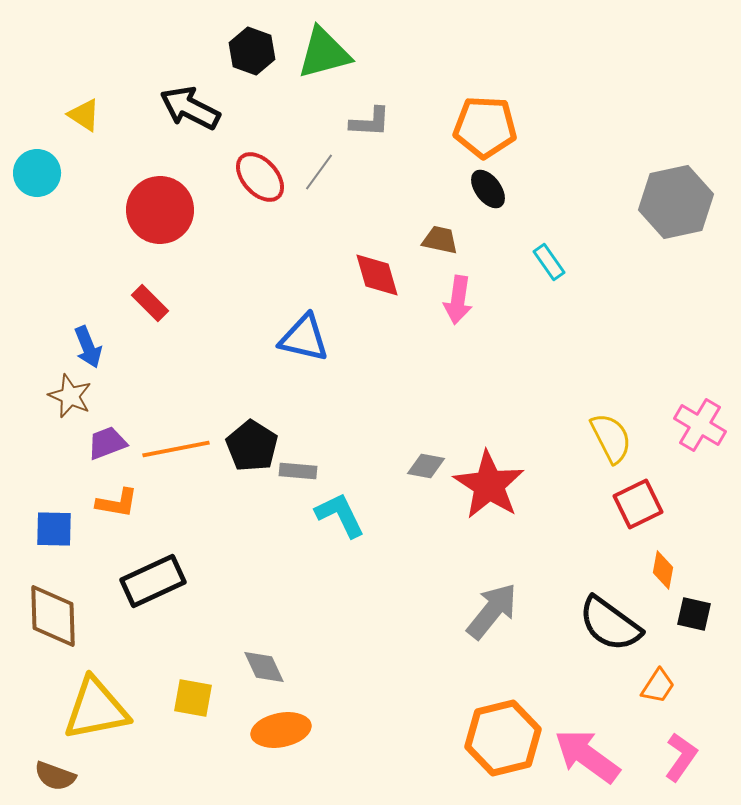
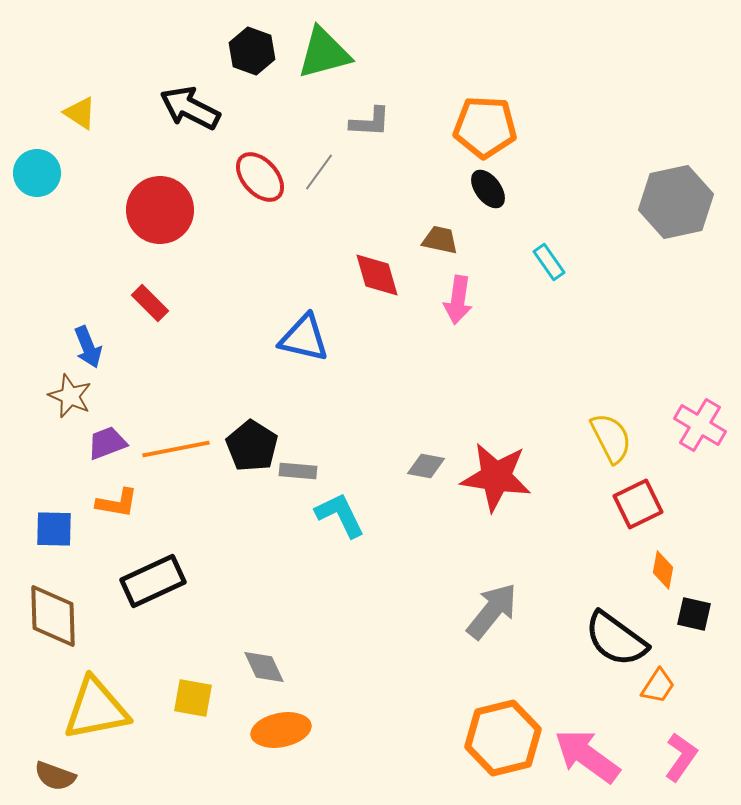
yellow triangle at (84, 115): moved 4 px left, 2 px up
red star at (489, 485): moved 7 px right, 8 px up; rotated 24 degrees counterclockwise
black semicircle at (610, 624): moved 6 px right, 15 px down
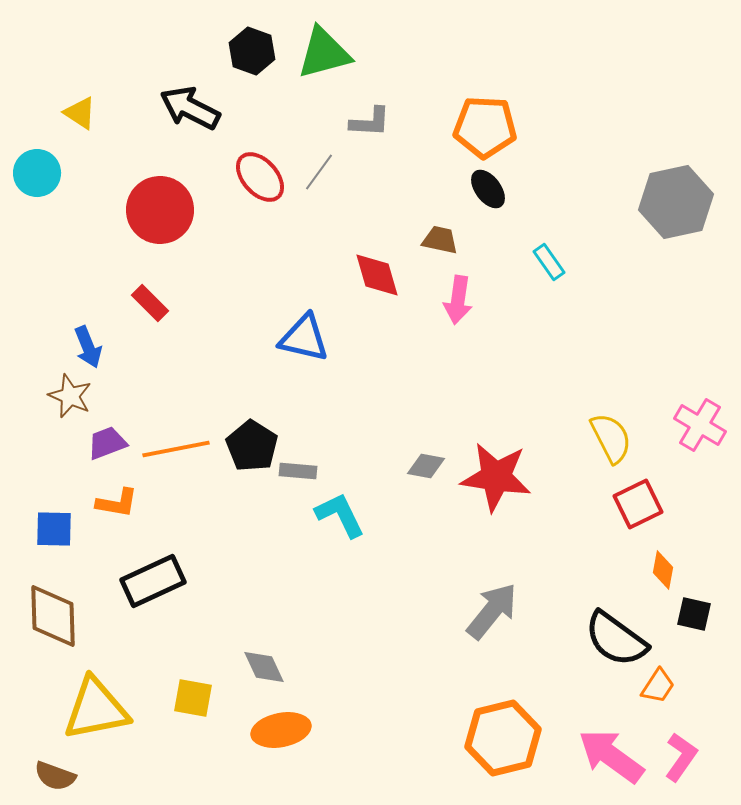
pink arrow at (587, 756): moved 24 px right
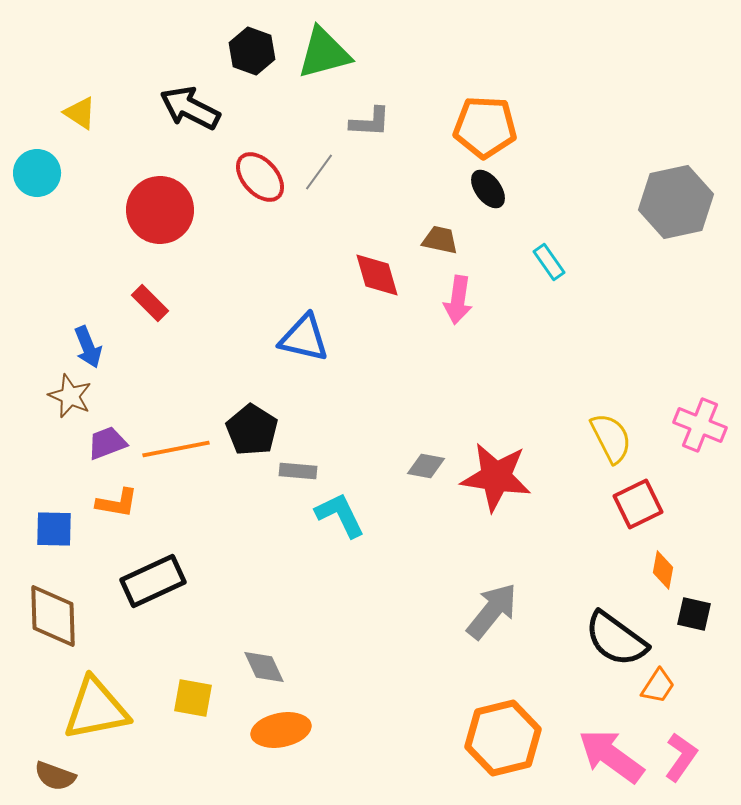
pink cross at (700, 425): rotated 9 degrees counterclockwise
black pentagon at (252, 446): moved 16 px up
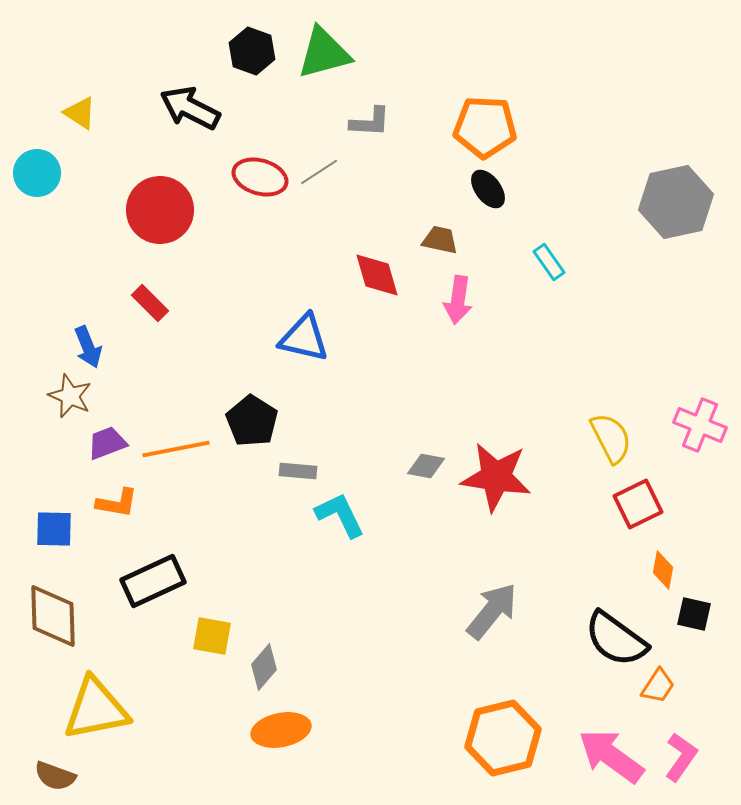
gray line at (319, 172): rotated 21 degrees clockwise
red ellipse at (260, 177): rotated 32 degrees counterclockwise
black pentagon at (252, 430): moved 9 px up
gray diamond at (264, 667): rotated 66 degrees clockwise
yellow square at (193, 698): moved 19 px right, 62 px up
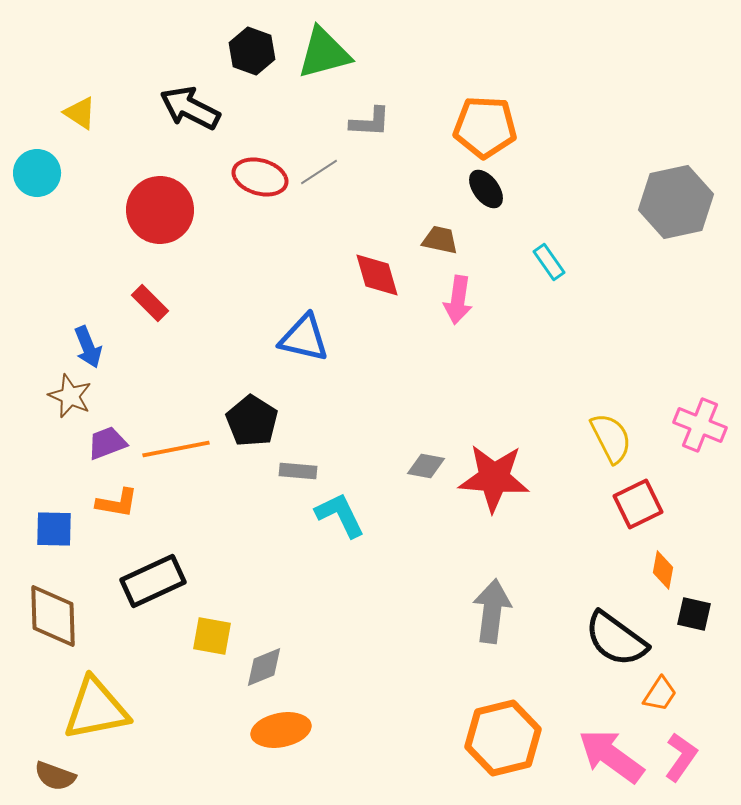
black ellipse at (488, 189): moved 2 px left
red star at (496, 477): moved 2 px left, 1 px down; rotated 4 degrees counterclockwise
gray arrow at (492, 611): rotated 32 degrees counterclockwise
gray diamond at (264, 667): rotated 27 degrees clockwise
orange trapezoid at (658, 686): moved 2 px right, 8 px down
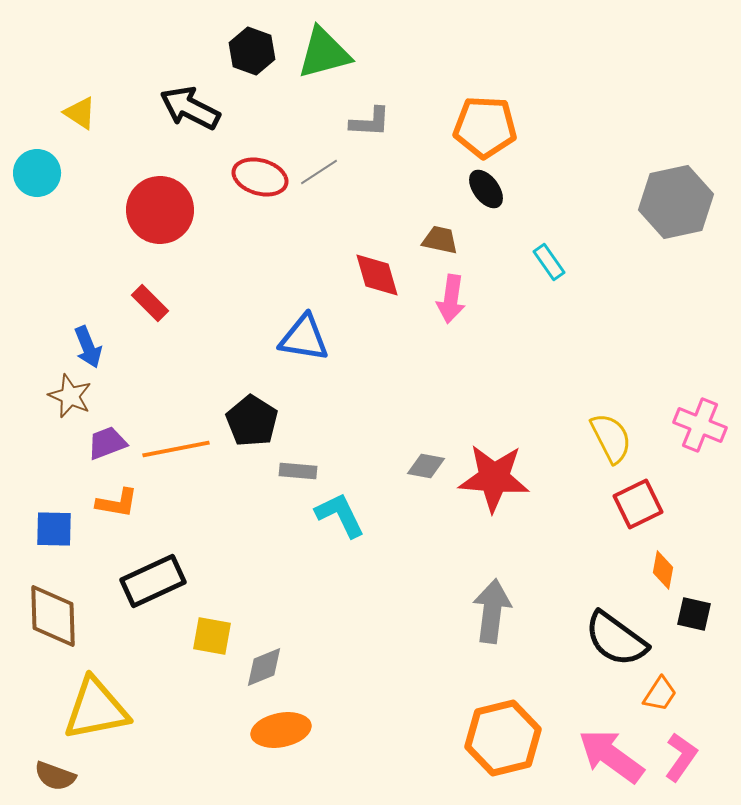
pink arrow at (458, 300): moved 7 px left, 1 px up
blue triangle at (304, 338): rotated 4 degrees counterclockwise
